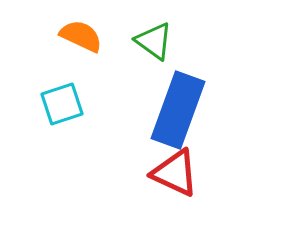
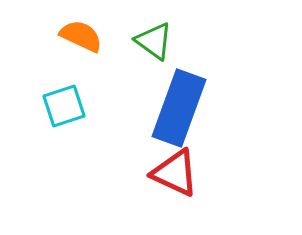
cyan square: moved 2 px right, 2 px down
blue rectangle: moved 1 px right, 2 px up
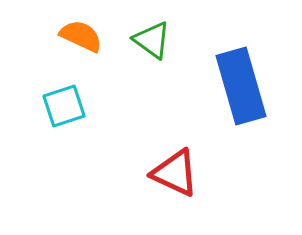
green triangle: moved 2 px left, 1 px up
blue rectangle: moved 62 px right, 22 px up; rotated 36 degrees counterclockwise
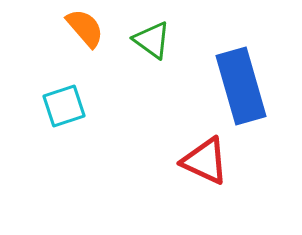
orange semicircle: moved 4 px right, 8 px up; rotated 24 degrees clockwise
red triangle: moved 30 px right, 12 px up
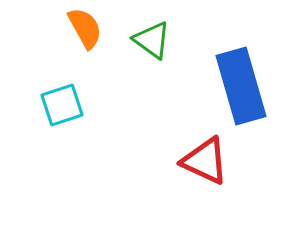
orange semicircle: rotated 12 degrees clockwise
cyan square: moved 2 px left, 1 px up
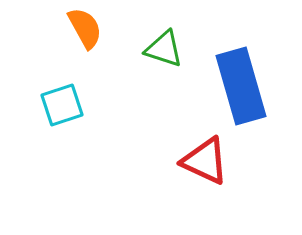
green triangle: moved 12 px right, 9 px down; rotated 18 degrees counterclockwise
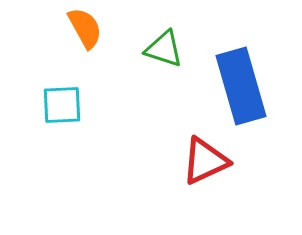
cyan square: rotated 15 degrees clockwise
red triangle: rotated 50 degrees counterclockwise
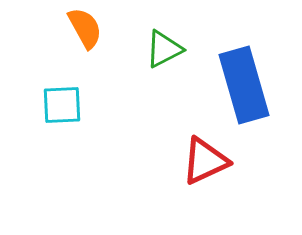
green triangle: rotated 45 degrees counterclockwise
blue rectangle: moved 3 px right, 1 px up
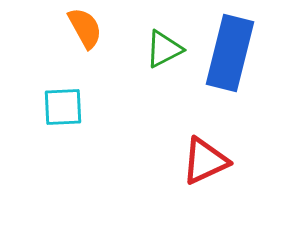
blue rectangle: moved 14 px left, 32 px up; rotated 30 degrees clockwise
cyan square: moved 1 px right, 2 px down
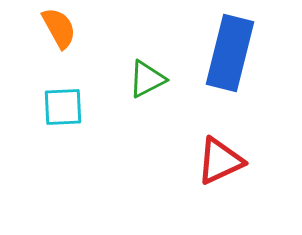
orange semicircle: moved 26 px left
green triangle: moved 17 px left, 30 px down
red triangle: moved 15 px right
